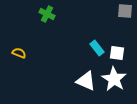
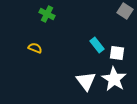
gray square: rotated 28 degrees clockwise
cyan rectangle: moved 3 px up
yellow semicircle: moved 16 px right, 5 px up
white triangle: rotated 30 degrees clockwise
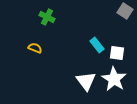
green cross: moved 3 px down
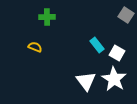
gray square: moved 1 px right, 4 px down
green cross: rotated 28 degrees counterclockwise
yellow semicircle: moved 1 px up
white square: rotated 21 degrees clockwise
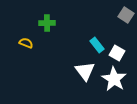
green cross: moved 6 px down
yellow semicircle: moved 9 px left, 4 px up
white triangle: moved 1 px left, 10 px up
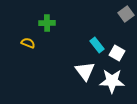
gray square: moved 1 px up; rotated 21 degrees clockwise
yellow semicircle: moved 2 px right
white star: moved 2 px left, 2 px down; rotated 30 degrees counterclockwise
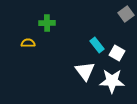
yellow semicircle: rotated 24 degrees counterclockwise
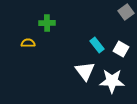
gray square: moved 2 px up
white square: moved 4 px right, 4 px up
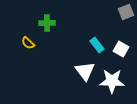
gray square: rotated 14 degrees clockwise
yellow semicircle: rotated 136 degrees counterclockwise
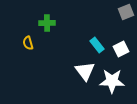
yellow semicircle: rotated 32 degrees clockwise
white square: rotated 35 degrees clockwise
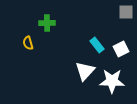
gray square: rotated 21 degrees clockwise
white triangle: rotated 20 degrees clockwise
